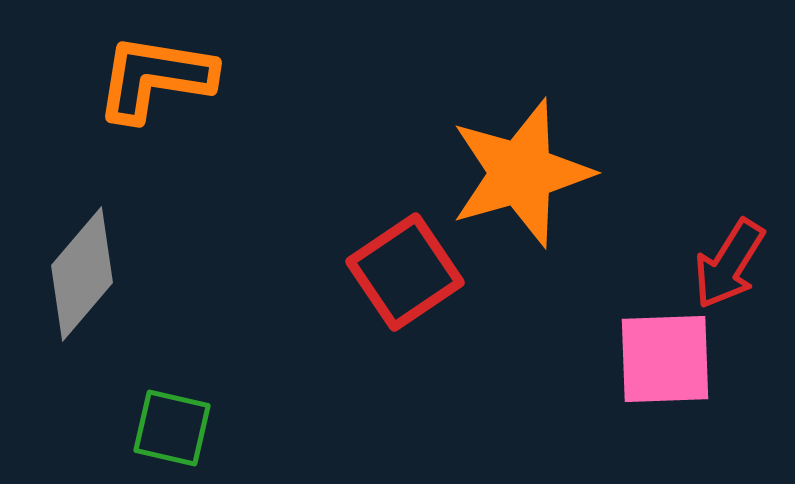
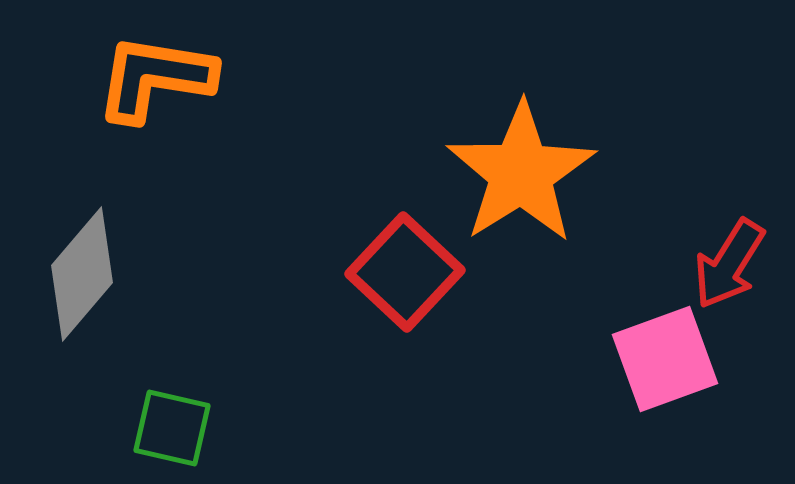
orange star: rotated 16 degrees counterclockwise
red square: rotated 13 degrees counterclockwise
pink square: rotated 18 degrees counterclockwise
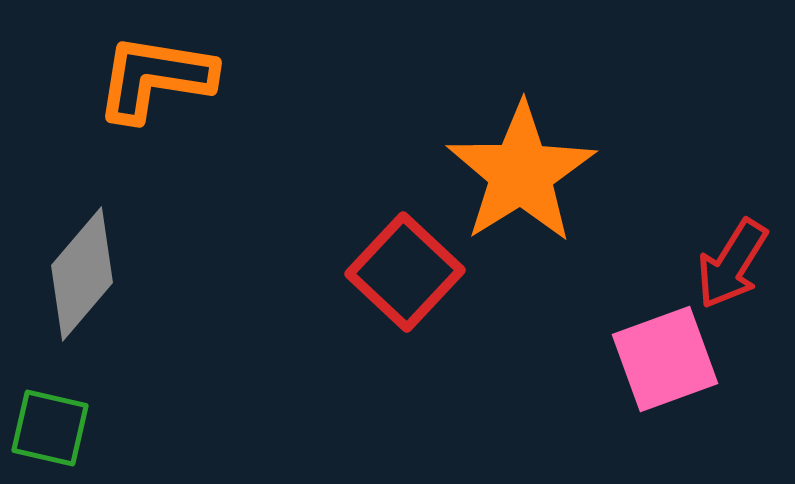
red arrow: moved 3 px right
green square: moved 122 px left
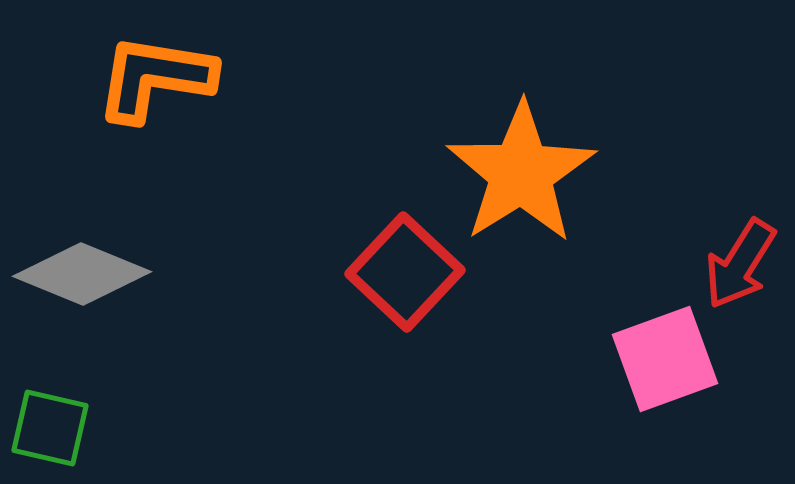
red arrow: moved 8 px right
gray diamond: rotated 72 degrees clockwise
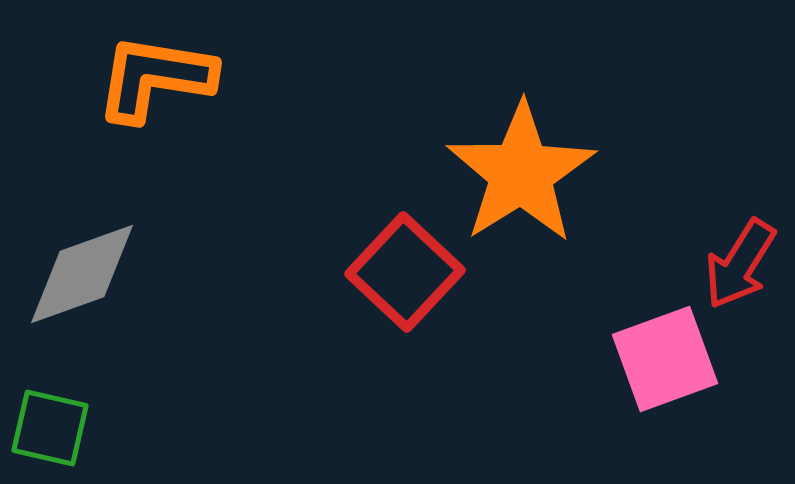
gray diamond: rotated 42 degrees counterclockwise
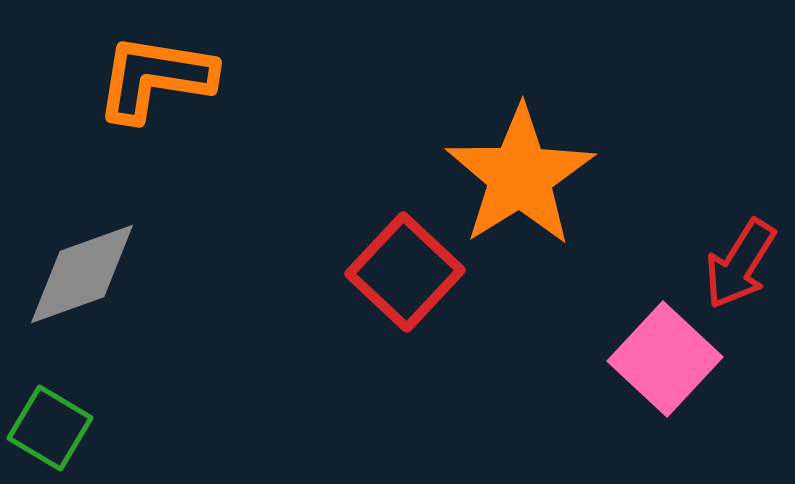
orange star: moved 1 px left, 3 px down
pink square: rotated 27 degrees counterclockwise
green square: rotated 18 degrees clockwise
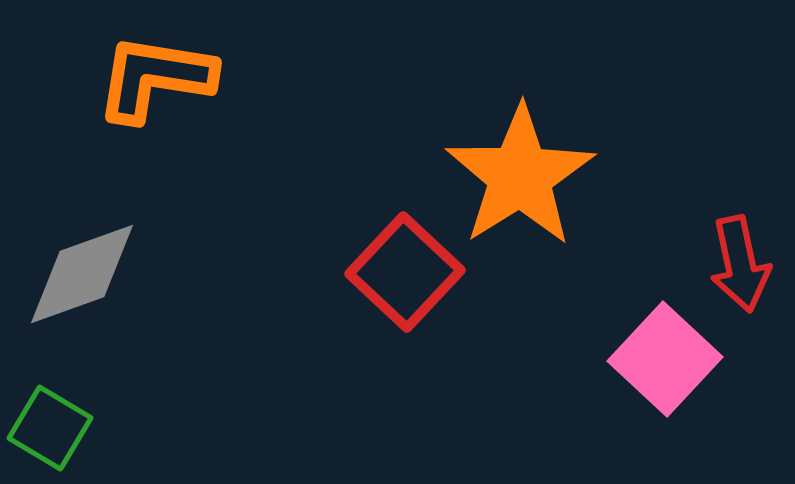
red arrow: rotated 44 degrees counterclockwise
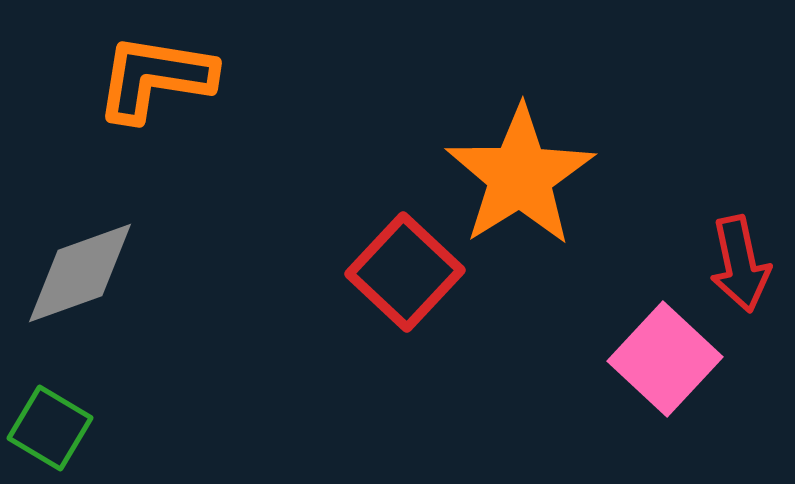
gray diamond: moved 2 px left, 1 px up
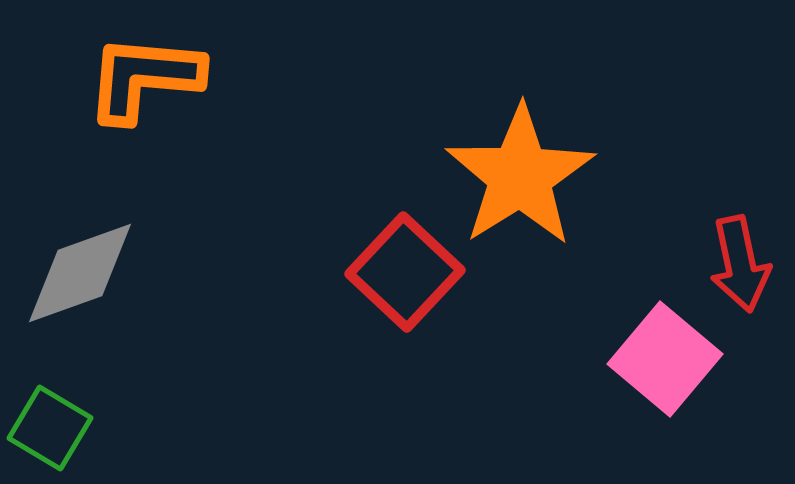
orange L-shape: moved 11 px left; rotated 4 degrees counterclockwise
pink square: rotated 3 degrees counterclockwise
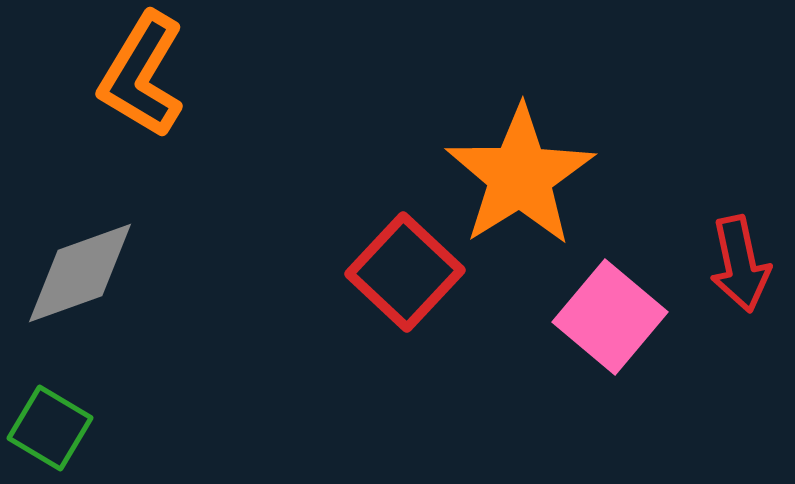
orange L-shape: moved 2 px left, 3 px up; rotated 64 degrees counterclockwise
pink square: moved 55 px left, 42 px up
